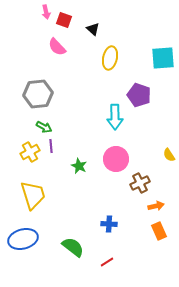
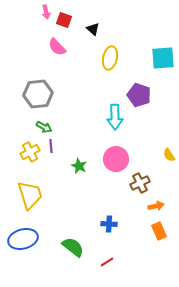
yellow trapezoid: moved 3 px left
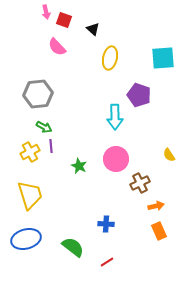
blue cross: moved 3 px left
blue ellipse: moved 3 px right
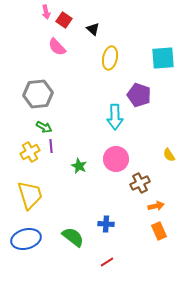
red square: rotated 14 degrees clockwise
green semicircle: moved 10 px up
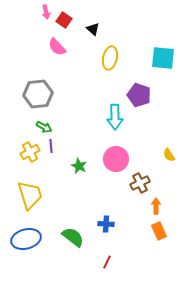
cyan square: rotated 10 degrees clockwise
orange arrow: rotated 77 degrees counterclockwise
red line: rotated 32 degrees counterclockwise
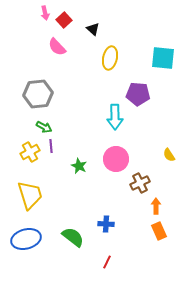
pink arrow: moved 1 px left, 1 px down
red square: rotated 14 degrees clockwise
purple pentagon: moved 1 px left, 1 px up; rotated 15 degrees counterclockwise
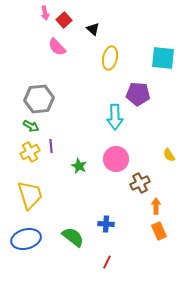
gray hexagon: moved 1 px right, 5 px down
green arrow: moved 13 px left, 1 px up
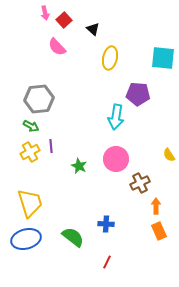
cyan arrow: moved 1 px right; rotated 10 degrees clockwise
yellow trapezoid: moved 8 px down
